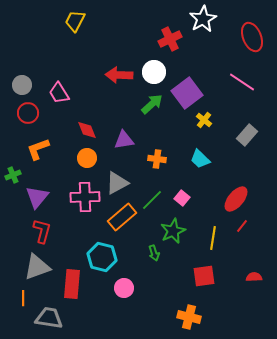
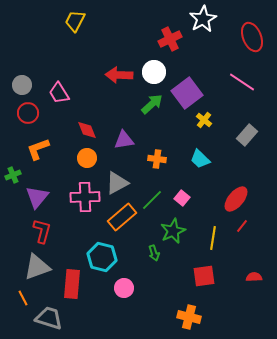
orange line at (23, 298): rotated 28 degrees counterclockwise
gray trapezoid at (49, 318): rotated 8 degrees clockwise
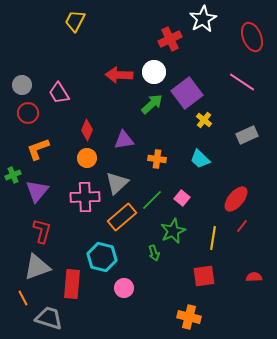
red diamond at (87, 130): rotated 45 degrees clockwise
gray rectangle at (247, 135): rotated 25 degrees clockwise
gray triangle at (117, 183): rotated 15 degrees counterclockwise
purple triangle at (37, 197): moved 6 px up
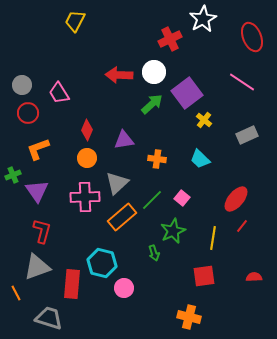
purple triangle at (37, 191): rotated 15 degrees counterclockwise
cyan hexagon at (102, 257): moved 6 px down
orange line at (23, 298): moved 7 px left, 5 px up
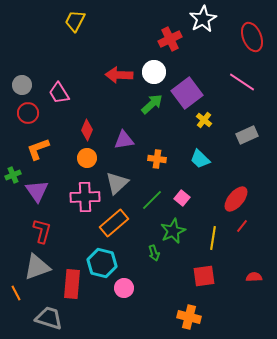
orange rectangle at (122, 217): moved 8 px left, 6 px down
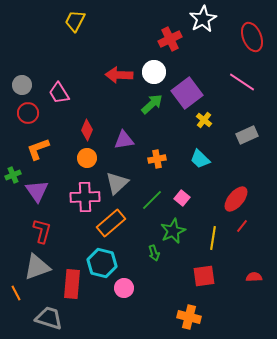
orange cross at (157, 159): rotated 18 degrees counterclockwise
orange rectangle at (114, 223): moved 3 px left
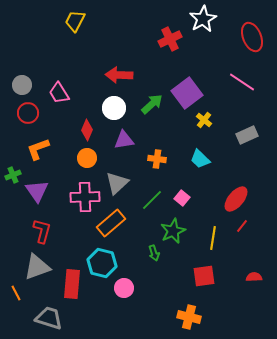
white circle at (154, 72): moved 40 px left, 36 px down
orange cross at (157, 159): rotated 18 degrees clockwise
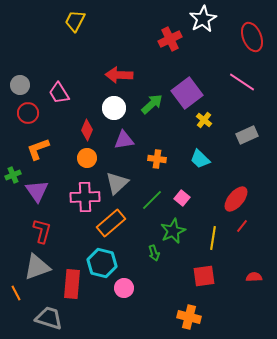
gray circle at (22, 85): moved 2 px left
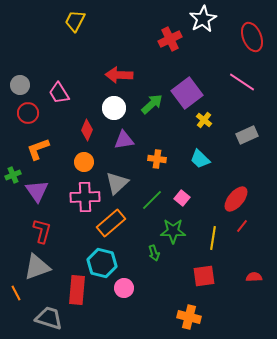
orange circle at (87, 158): moved 3 px left, 4 px down
green star at (173, 231): rotated 25 degrees clockwise
red rectangle at (72, 284): moved 5 px right, 6 px down
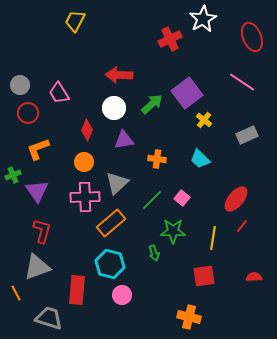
cyan hexagon at (102, 263): moved 8 px right, 1 px down
pink circle at (124, 288): moved 2 px left, 7 px down
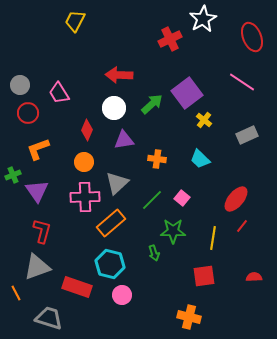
red rectangle at (77, 290): moved 3 px up; rotated 76 degrees counterclockwise
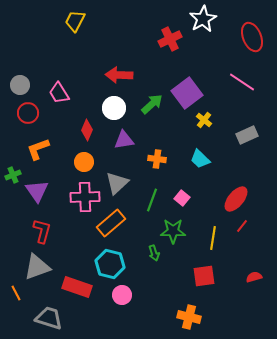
green line at (152, 200): rotated 25 degrees counterclockwise
red semicircle at (254, 277): rotated 14 degrees counterclockwise
